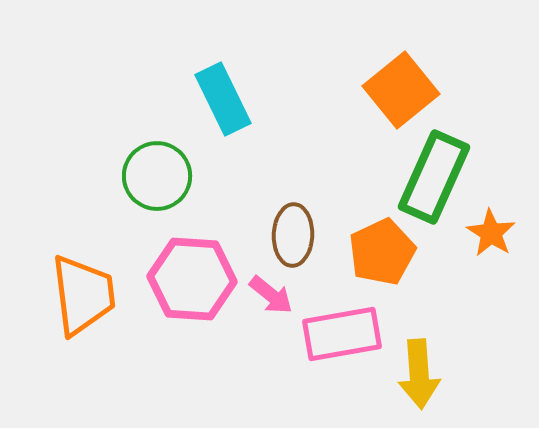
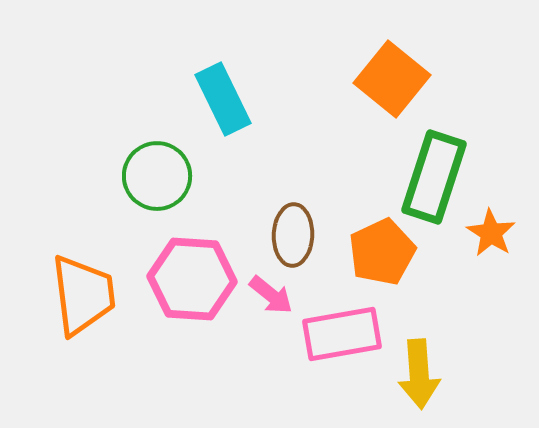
orange square: moved 9 px left, 11 px up; rotated 12 degrees counterclockwise
green rectangle: rotated 6 degrees counterclockwise
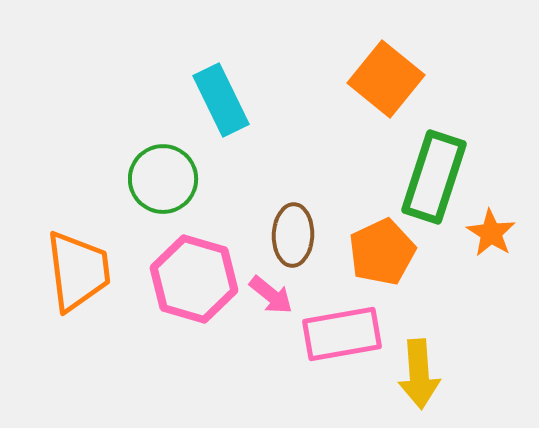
orange square: moved 6 px left
cyan rectangle: moved 2 px left, 1 px down
green circle: moved 6 px right, 3 px down
pink hexagon: moved 2 px right; rotated 12 degrees clockwise
orange trapezoid: moved 5 px left, 24 px up
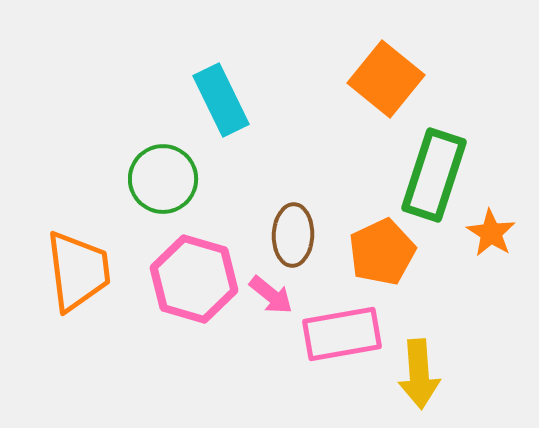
green rectangle: moved 2 px up
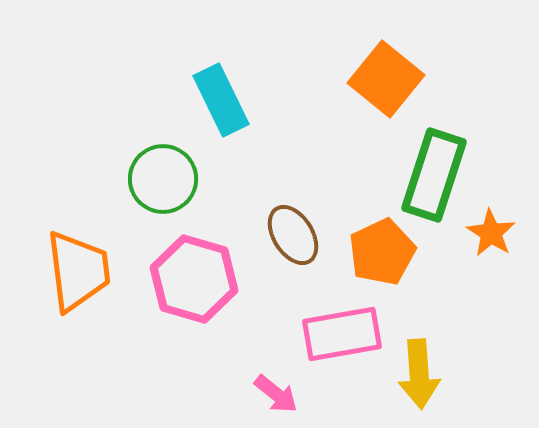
brown ellipse: rotated 34 degrees counterclockwise
pink arrow: moved 5 px right, 99 px down
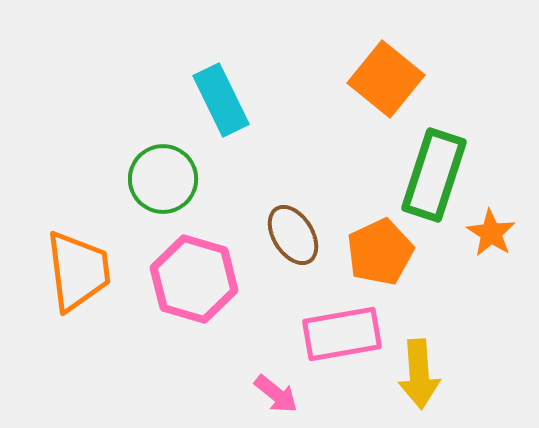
orange pentagon: moved 2 px left
